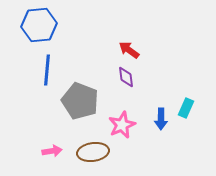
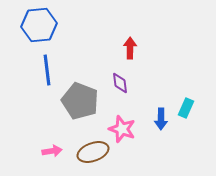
red arrow: moved 1 px right, 2 px up; rotated 55 degrees clockwise
blue line: rotated 12 degrees counterclockwise
purple diamond: moved 6 px left, 6 px down
pink star: moved 4 px down; rotated 28 degrees counterclockwise
brown ellipse: rotated 12 degrees counterclockwise
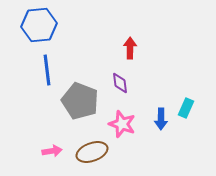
pink star: moved 5 px up
brown ellipse: moved 1 px left
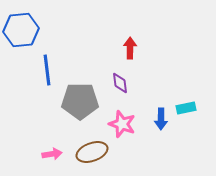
blue hexagon: moved 18 px left, 5 px down
gray pentagon: rotated 21 degrees counterclockwise
cyan rectangle: rotated 54 degrees clockwise
pink arrow: moved 3 px down
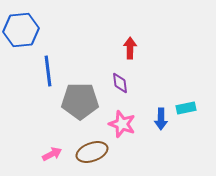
blue line: moved 1 px right, 1 px down
pink arrow: rotated 18 degrees counterclockwise
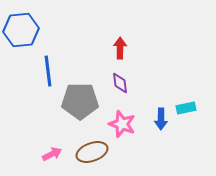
red arrow: moved 10 px left
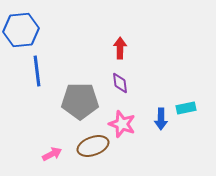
blue line: moved 11 px left
brown ellipse: moved 1 px right, 6 px up
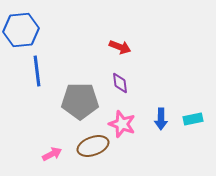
red arrow: moved 1 px up; rotated 110 degrees clockwise
cyan rectangle: moved 7 px right, 11 px down
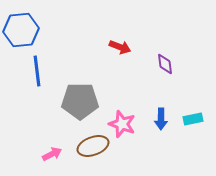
purple diamond: moved 45 px right, 19 px up
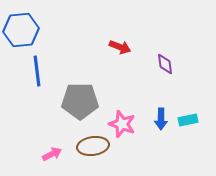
cyan rectangle: moved 5 px left, 1 px down
brown ellipse: rotated 12 degrees clockwise
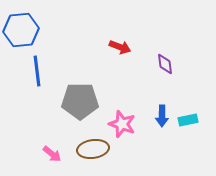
blue arrow: moved 1 px right, 3 px up
brown ellipse: moved 3 px down
pink arrow: rotated 66 degrees clockwise
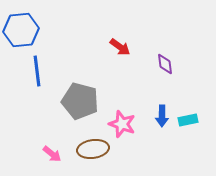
red arrow: rotated 15 degrees clockwise
gray pentagon: rotated 15 degrees clockwise
